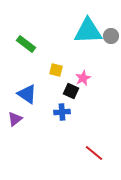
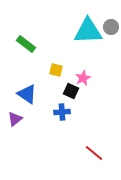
gray circle: moved 9 px up
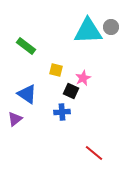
green rectangle: moved 2 px down
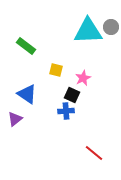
black square: moved 1 px right, 4 px down
blue cross: moved 4 px right, 1 px up
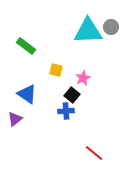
black square: rotated 14 degrees clockwise
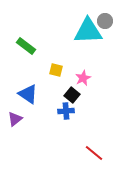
gray circle: moved 6 px left, 6 px up
blue triangle: moved 1 px right
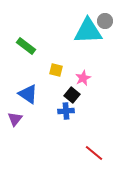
purple triangle: rotated 14 degrees counterclockwise
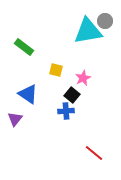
cyan triangle: rotated 8 degrees counterclockwise
green rectangle: moved 2 px left, 1 px down
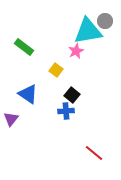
yellow square: rotated 24 degrees clockwise
pink star: moved 7 px left, 27 px up
purple triangle: moved 4 px left
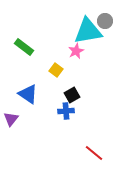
black square: rotated 21 degrees clockwise
